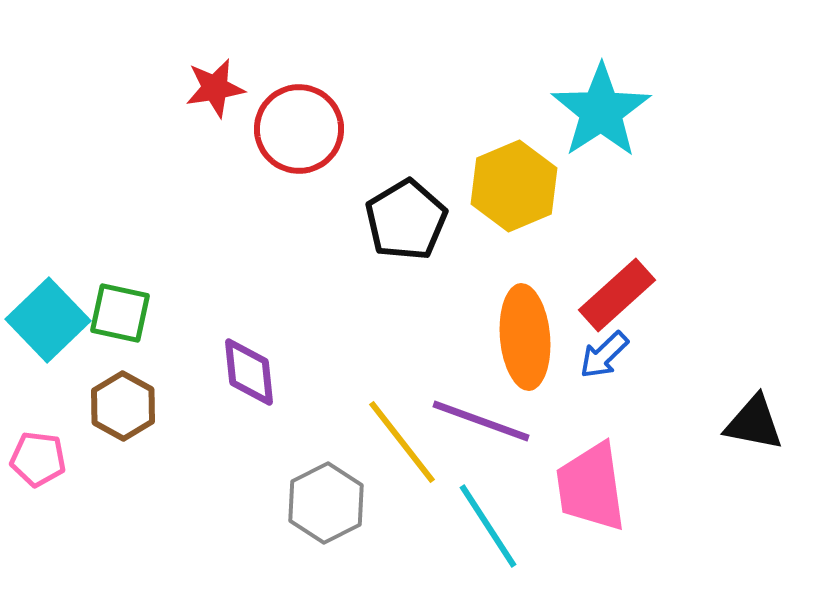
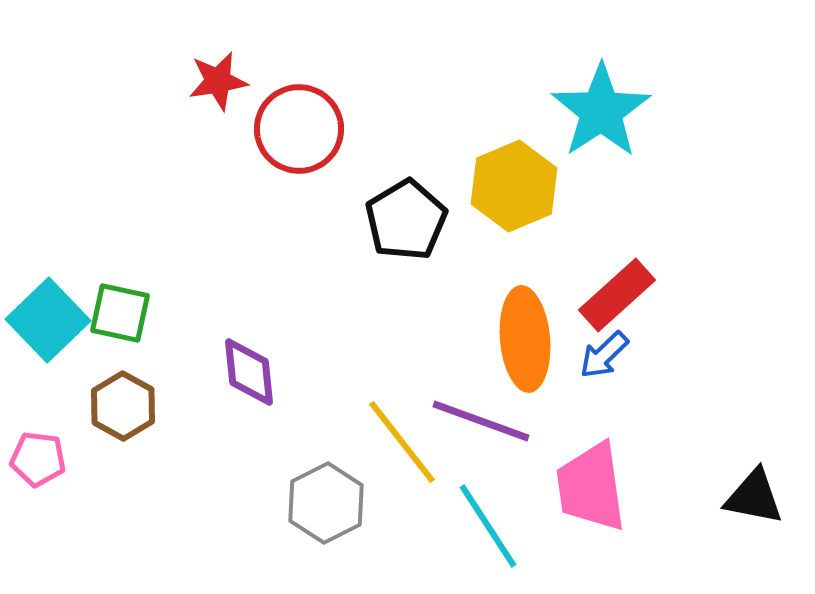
red star: moved 3 px right, 7 px up
orange ellipse: moved 2 px down
black triangle: moved 74 px down
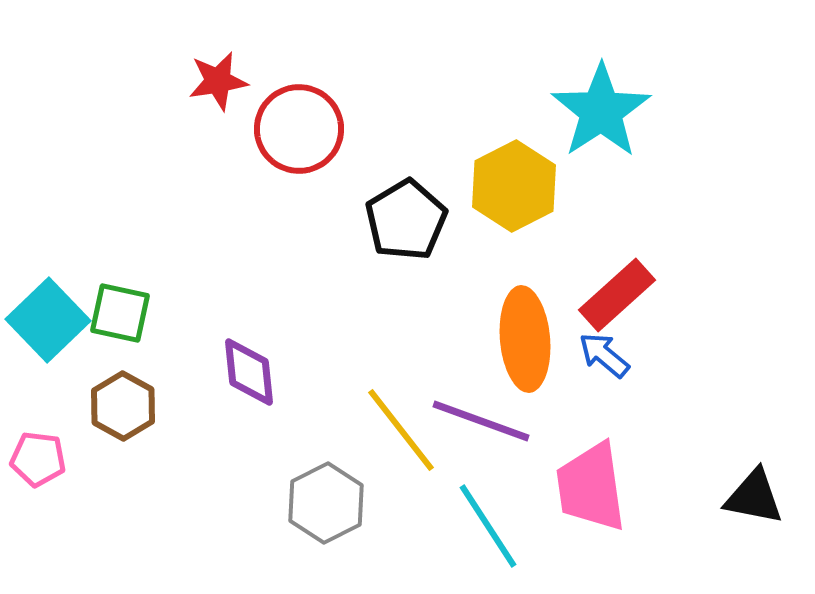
yellow hexagon: rotated 4 degrees counterclockwise
blue arrow: rotated 84 degrees clockwise
yellow line: moved 1 px left, 12 px up
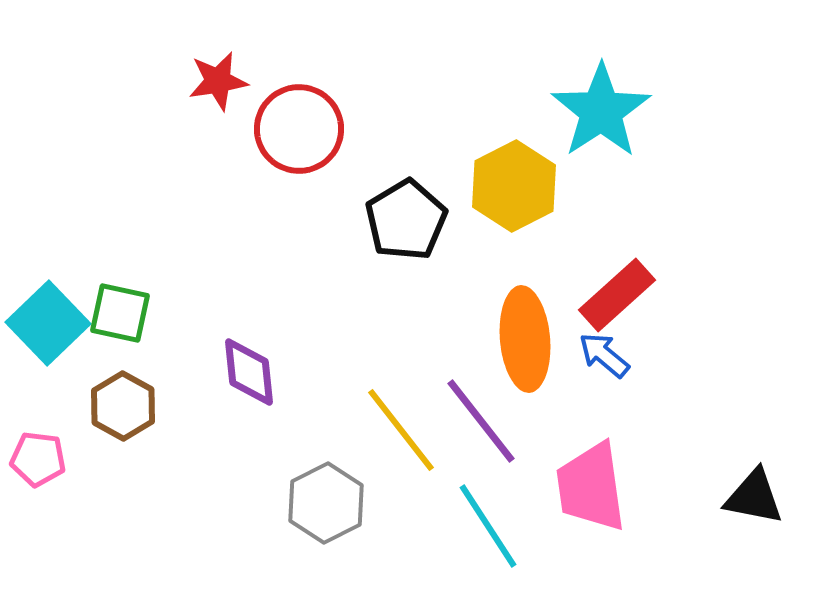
cyan square: moved 3 px down
purple line: rotated 32 degrees clockwise
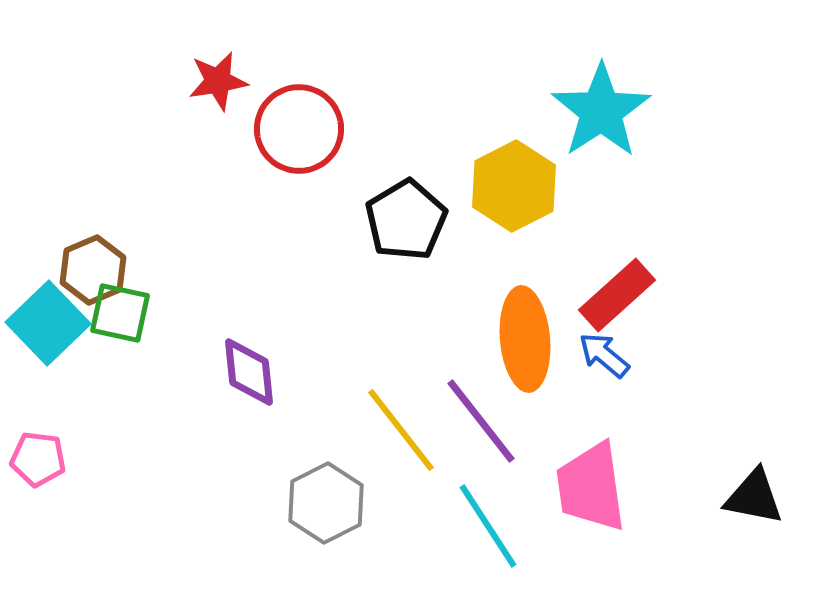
brown hexagon: moved 30 px left, 136 px up; rotated 8 degrees clockwise
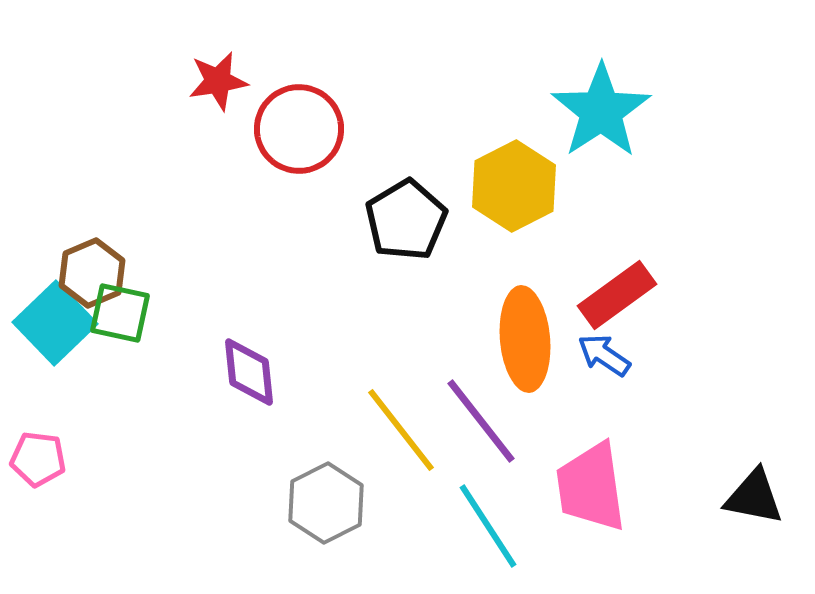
brown hexagon: moved 1 px left, 3 px down
red rectangle: rotated 6 degrees clockwise
cyan square: moved 7 px right
blue arrow: rotated 6 degrees counterclockwise
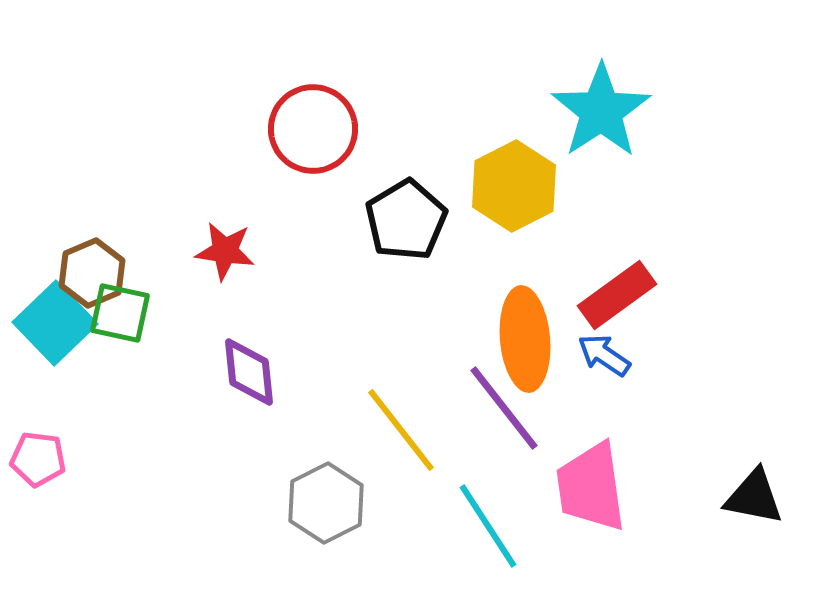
red star: moved 7 px right, 170 px down; rotated 18 degrees clockwise
red circle: moved 14 px right
purple line: moved 23 px right, 13 px up
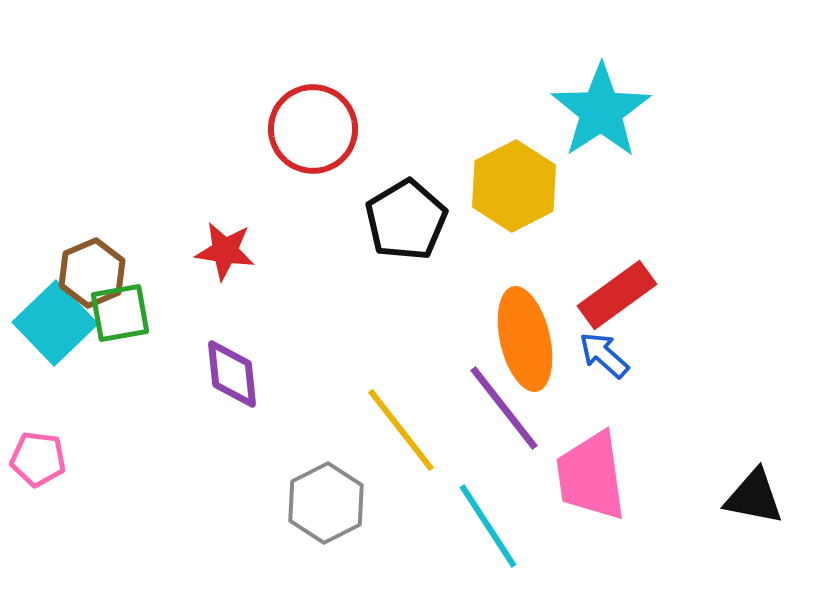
green square: rotated 22 degrees counterclockwise
orange ellipse: rotated 8 degrees counterclockwise
blue arrow: rotated 8 degrees clockwise
purple diamond: moved 17 px left, 2 px down
pink trapezoid: moved 11 px up
